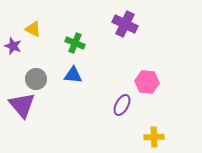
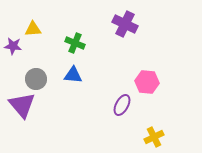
yellow triangle: rotated 30 degrees counterclockwise
purple star: rotated 12 degrees counterclockwise
yellow cross: rotated 24 degrees counterclockwise
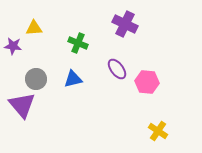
yellow triangle: moved 1 px right, 1 px up
green cross: moved 3 px right
blue triangle: moved 4 px down; rotated 18 degrees counterclockwise
purple ellipse: moved 5 px left, 36 px up; rotated 65 degrees counterclockwise
yellow cross: moved 4 px right, 6 px up; rotated 30 degrees counterclockwise
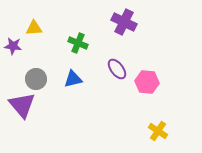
purple cross: moved 1 px left, 2 px up
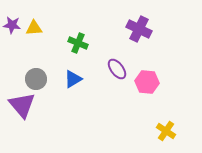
purple cross: moved 15 px right, 7 px down
purple star: moved 1 px left, 21 px up
blue triangle: rotated 18 degrees counterclockwise
yellow cross: moved 8 px right
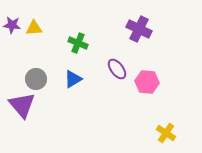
yellow cross: moved 2 px down
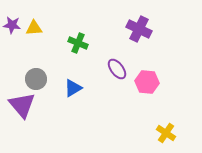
blue triangle: moved 9 px down
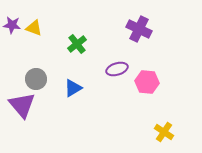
yellow triangle: rotated 24 degrees clockwise
green cross: moved 1 px left, 1 px down; rotated 30 degrees clockwise
purple ellipse: rotated 70 degrees counterclockwise
yellow cross: moved 2 px left, 1 px up
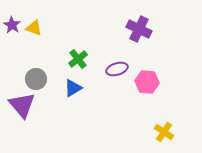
purple star: rotated 24 degrees clockwise
green cross: moved 1 px right, 15 px down
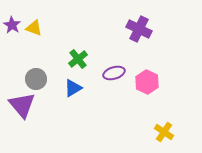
purple ellipse: moved 3 px left, 4 px down
pink hexagon: rotated 20 degrees clockwise
